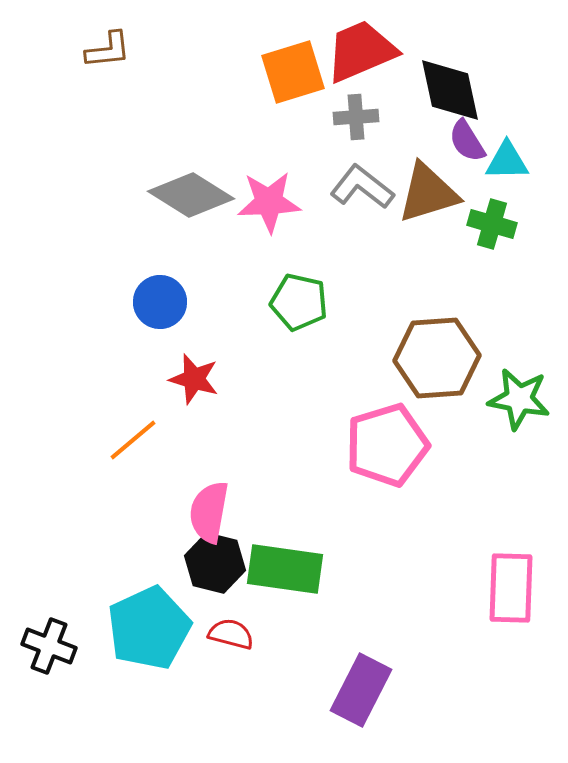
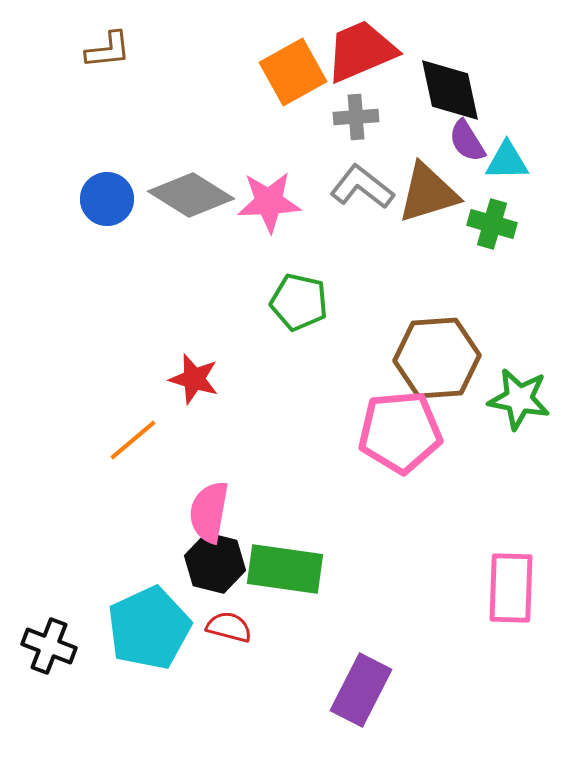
orange square: rotated 12 degrees counterclockwise
blue circle: moved 53 px left, 103 px up
pink pentagon: moved 13 px right, 13 px up; rotated 12 degrees clockwise
red semicircle: moved 2 px left, 7 px up
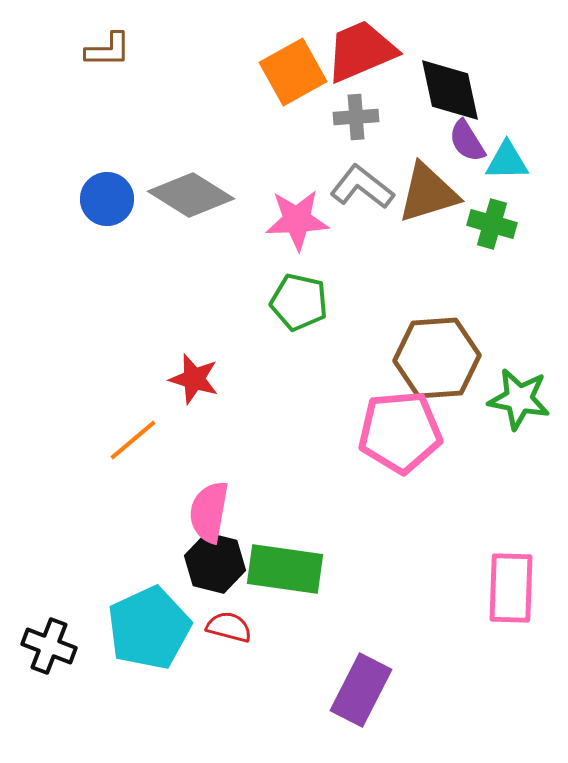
brown L-shape: rotated 6 degrees clockwise
pink star: moved 28 px right, 18 px down
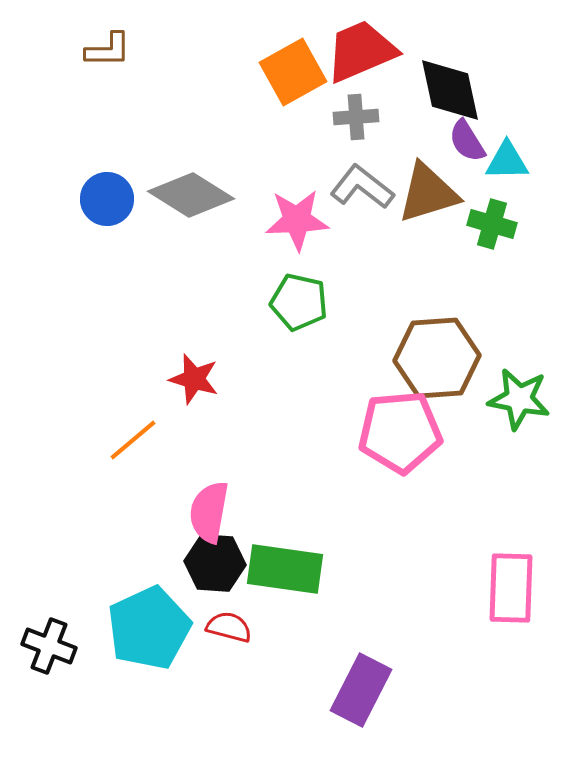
black hexagon: rotated 10 degrees counterclockwise
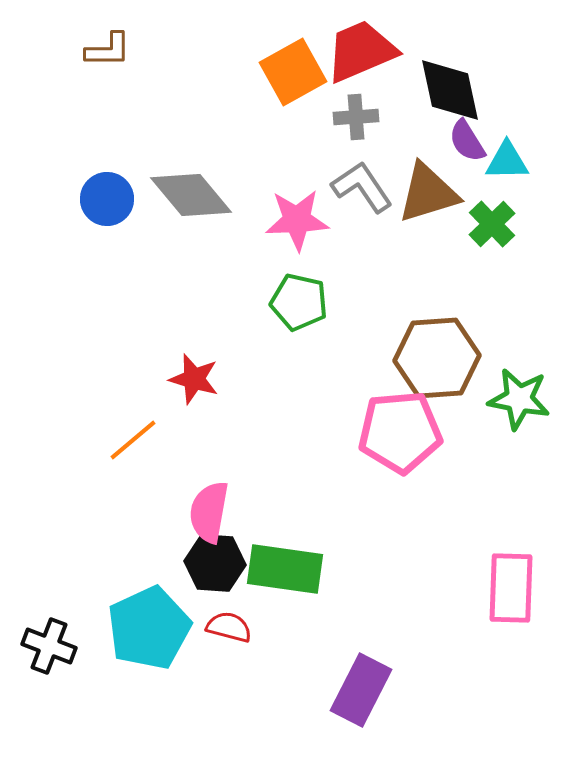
gray L-shape: rotated 18 degrees clockwise
gray diamond: rotated 18 degrees clockwise
green cross: rotated 30 degrees clockwise
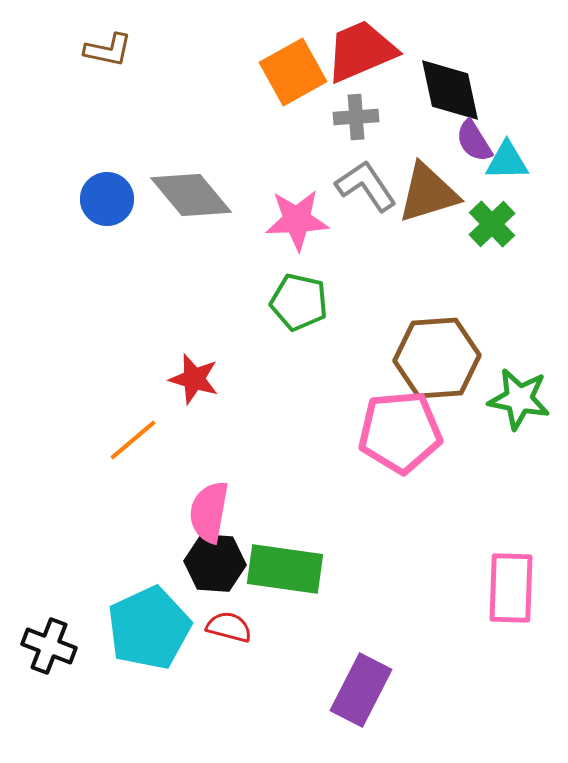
brown L-shape: rotated 12 degrees clockwise
purple semicircle: moved 7 px right
gray L-shape: moved 4 px right, 1 px up
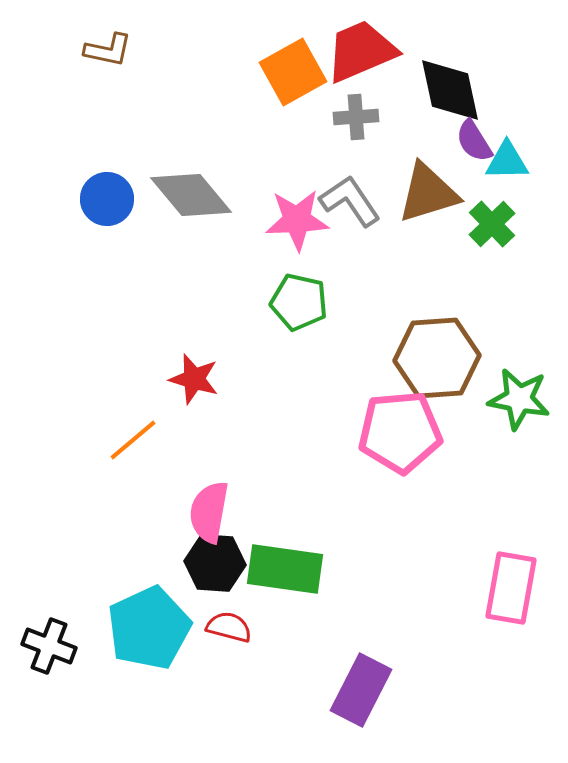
gray L-shape: moved 16 px left, 15 px down
pink rectangle: rotated 8 degrees clockwise
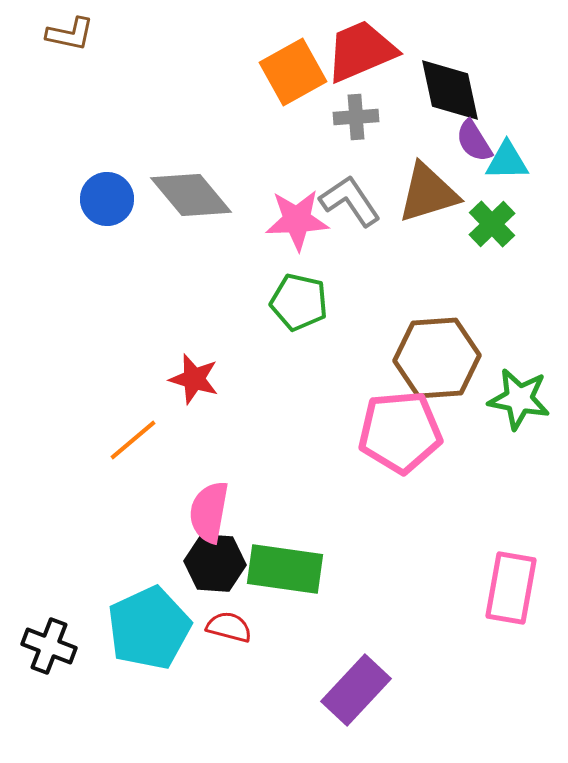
brown L-shape: moved 38 px left, 16 px up
purple rectangle: moved 5 px left; rotated 16 degrees clockwise
